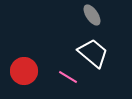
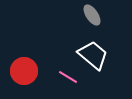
white trapezoid: moved 2 px down
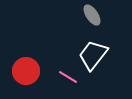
white trapezoid: rotated 92 degrees counterclockwise
red circle: moved 2 px right
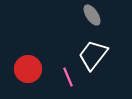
red circle: moved 2 px right, 2 px up
pink line: rotated 36 degrees clockwise
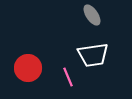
white trapezoid: rotated 136 degrees counterclockwise
red circle: moved 1 px up
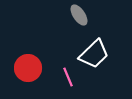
gray ellipse: moved 13 px left
white trapezoid: moved 1 px right, 1 px up; rotated 36 degrees counterclockwise
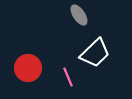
white trapezoid: moved 1 px right, 1 px up
